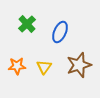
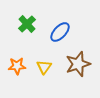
blue ellipse: rotated 20 degrees clockwise
brown star: moved 1 px left, 1 px up
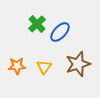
green cross: moved 10 px right
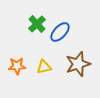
yellow triangle: rotated 42 degrees clockwise
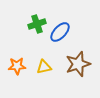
green cross: rotated 24 degrees clockwise
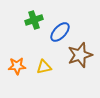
green cross: moved 3 px left, 4 px up
brown star: moved 2 px right, 9 px up
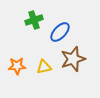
brown star: moved 7 px left, 4 px down
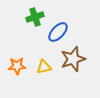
green cross: moved 1 px right, 3 px up
blue ellipse: moved 2 px left
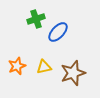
green cross: moved 1 px right, 2 px down
brown star: moved 14 px down
orange star: rotated 18 degrees counterclockwise
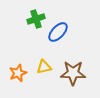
orange star: moved 1 px right, 7 px down
brown star: rotated 20 degrees clockwise
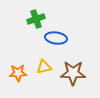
blue ellipse: moved 2 px left, 6 px down; rotated 55 degrees clockwise
orange star: rotated 18 degrees clockwise
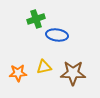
blue ellipse: moved 1 px right, 3 px up
